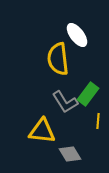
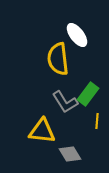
yellow line: moved 1 px left
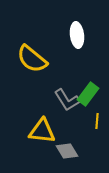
white ellipse: rotated 30 degrees clockwise
yellow semicircle: moved 26 px left; rotated 44 degrees counterclockwise
gray L-shape: moved 2 px right, 2 px up
gray diamond: moved 3 px left, 3 px up
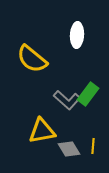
white ellipse: rotated 10 degrees clockwise
gray L-shape: rotated 16 degrees counterclockwise
yellow line: moved 4 px left, 25 px down
yellow triangle: rotated 16 degrees counterclockwise
gray diamond: moved 2 px right, 2 px up
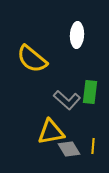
green rectangle: moved 2 px right, 2 px up; rotated 30 degrees counterclockwise
yellow triangle: moved 9 px right, 1 px down
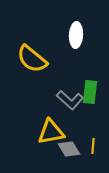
white ellipse: moved 1 px left
gray L-shape: moved 3 px right
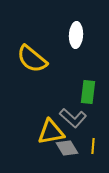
green rectangle: moved 2 px left
gray L-shape: moved 3 px right, 18 px down
gray diamond: moved 2 px left, 1 px up
